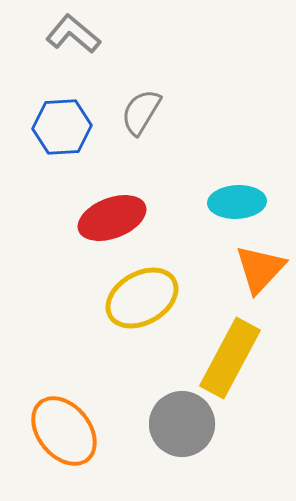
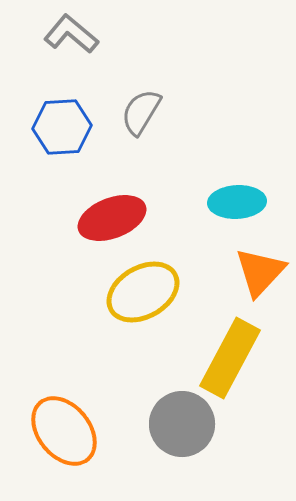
gray L-shape: moved 2 px left
orange triangle: moved 3 px down
yellow ellipse: moved 1 px right, 6 px up
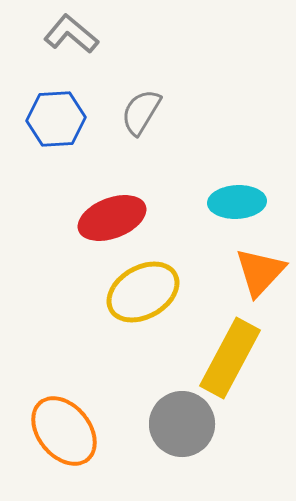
blue hexagon: moved 6 px left, 8 px up
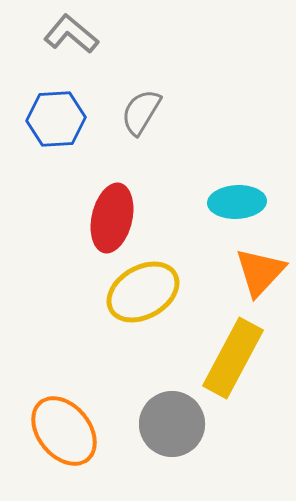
red ellipse: rotated 56 degrees counterclockwise
yellow rectangle: moved 3 px right
gray circle: moved 10 px left
